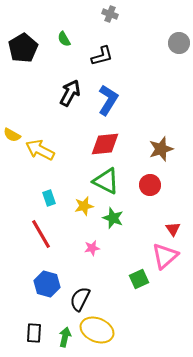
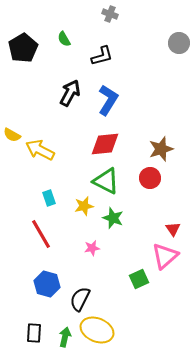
red circle: moved 7 px up
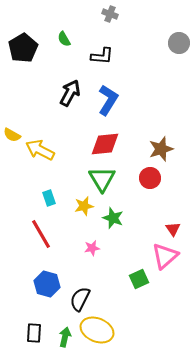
black L-shape: rotated 20 degrees clockwise
green triangle: moved 4 px left, 2 px up; rotated 32 degrees clockwise
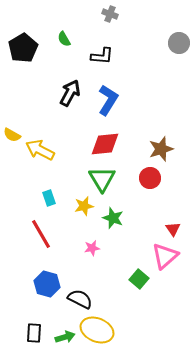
green square: rotated 24 degrees counterclockwise
black semicircle: rotated 90 degrees clockwise
green arrow: rotated 60 degrees clockwise
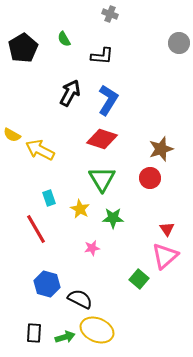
red diamond: moved 3 px left, 5 px up; rotated 24 degrees clockwise
yellow star: moved 4 px left, 3 px down; rotated 30 degrees counterclockwise
green star: rotated 20 degrees counterclockwise
red triangle: moved 6 px left
red line: moved 5 px left, 5 px up
